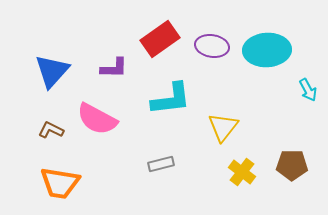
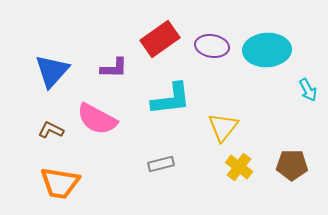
yellow cross: moved 3 px left, 5 px up
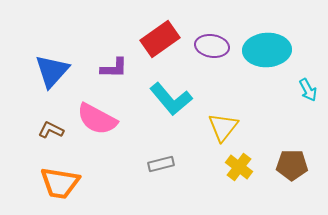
cyan L-shape: rotated 57 degrees clockwise
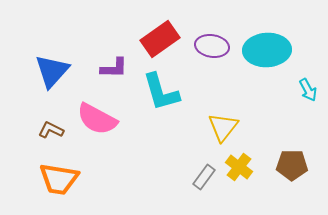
cyan L-shape: moved 10 px left, 7 px up; rotated 24 degrees clockwise
gray rectangle: moved 43 px right, 13 px down; rotated 40 degrees counterclockwise
orange trapezoid: moved 1 px left, 4 px up
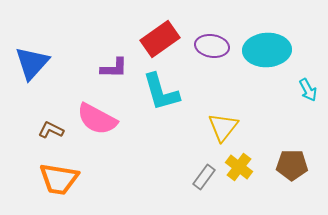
blue triangle: moved 20 px left, 8 px up
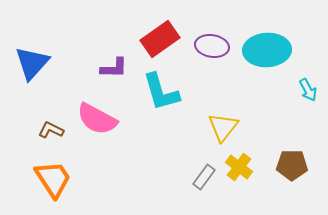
orange trapezoid: moved 6 px left; rotated 132 degrees counterclockwise
